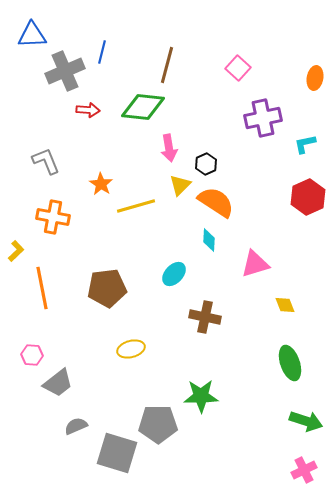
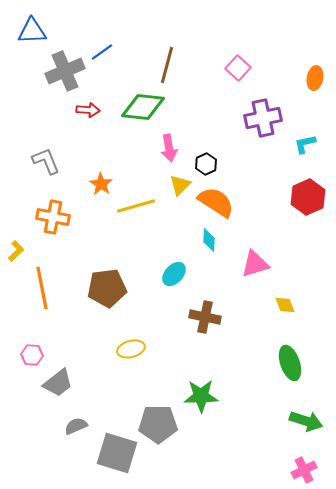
blue triangle: moved 4 px up
blue line: rotated 40 degrees clockwise
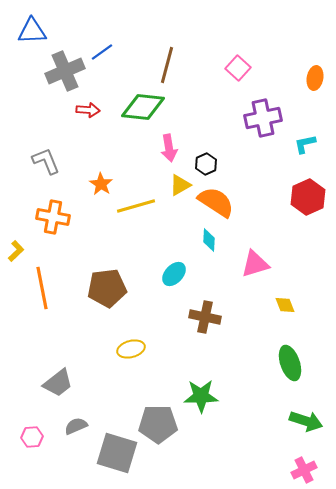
yellow triangle: rotated 15 degrees clockwise
pink hexagon: moved 82 px down; rotated 10 degrees counterclockwise
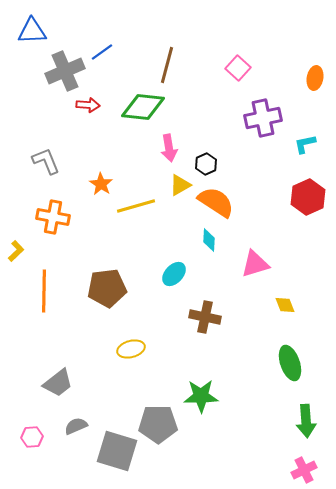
red arrow: moved 5 px up
orange line: moved 2 px right, 3 px down; rotated 12 degrees clockwise
green arrow: rotated 68 degrees clockwise
gray square: moved 2 px up
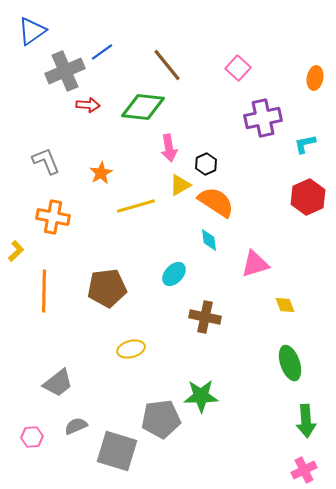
blue triangle: rotated 32 degrees counterclockwise
brown line: rotated 54 degrees counterclockwise
orange star: moved 11 px up; rotated 10 degrees clockwise
cyan diamond: rotated 10 degrees counterclockwise
gray pentagon: moved 3 px right, 5 px up; rotated 6 degrees counterclockwise
